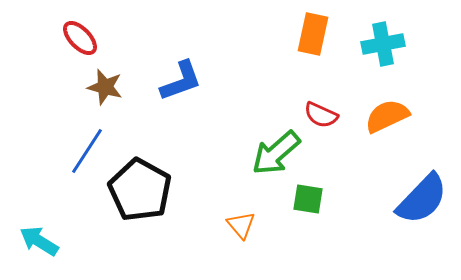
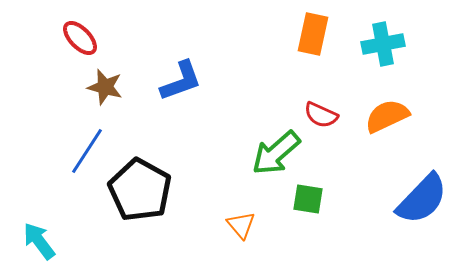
cyan arrow: rotated 21 degrees clockwise
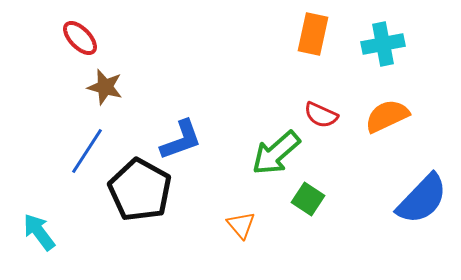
blue L-shape: moved 59 px down
green square: rotated 24 degrees clockwise
cyan arrow: moved 9 px up
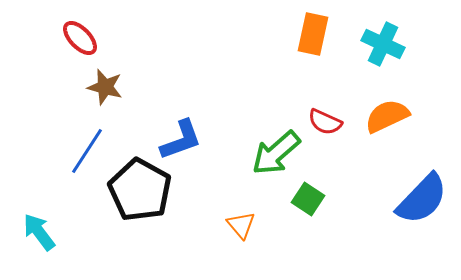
cyan cross: rotated 36 degrees clockwise
red semicircle: moved 4 px right, 7 px down
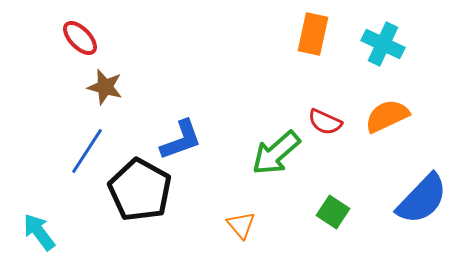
green square: moved 25 px right, 13 px down
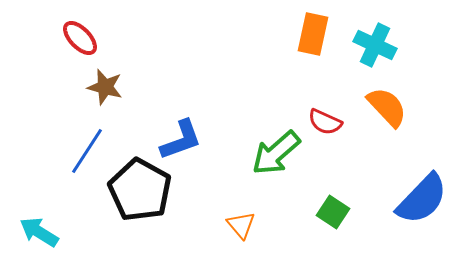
cyan cross: moved 8 px left, 1 px down
orange semicircle: moved 9 px up; rotated 72 degrees clockwise
cyan arrow: rotated 21 degrees counterclockwise
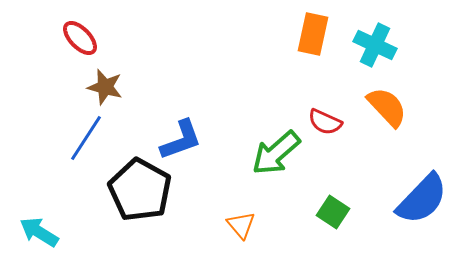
blue line: moved 1 px left, 13 px up
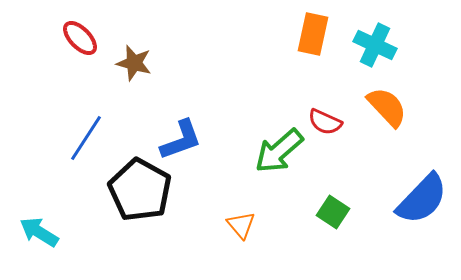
brown star: moved 29 px right, 24 px up
green arrow: moved 3 px right, 2 px up
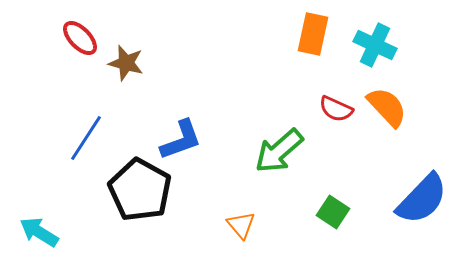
brown star: moved 8 px left
red semicircle: moved 11 px right, 13 px up
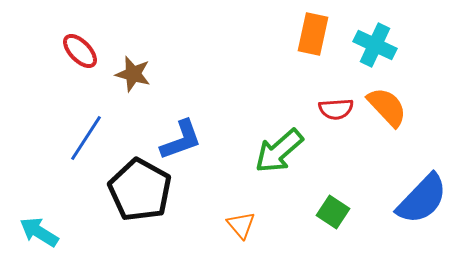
red ellipse: moved 13 px down
brown star: moved 7 px right, 11 px down
red semicircle: rotated 28 degrees counterclockwise
